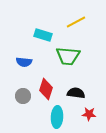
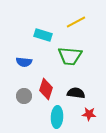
green trapezoid: moved 2 px right
gray circle: moved 1 px right
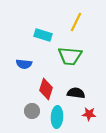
yellow line: rotated 36 degrees counterclockwise
blue semicircle: moved 2 px down
gray circle: moved 8 px right, 15 px down
